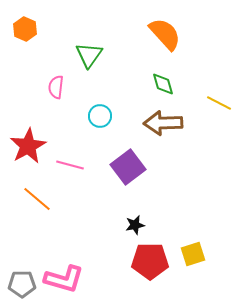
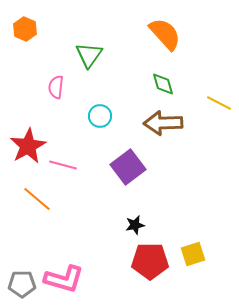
pink line: moved 7 px left
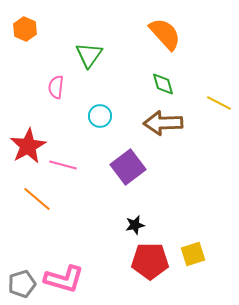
gray pentagon: rotated 16 degrees counterclockwise
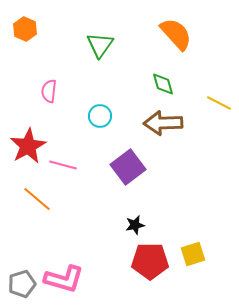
orange semicircle: moved 11 px right
green triangle: moved 11 px right, 10 px up
pink semicircle: moved 7 px left, 4 px down
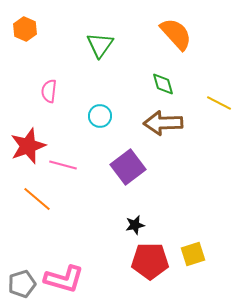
red star: rotated 9 degrees clockwise
